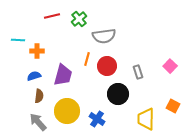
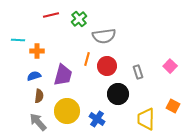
red line: moved 1 px left, 1 px up
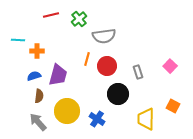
purple trapezoid: moved 5 px left
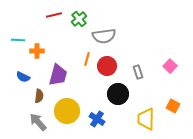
red line: moved 3 px right
blue semicircle: moved 11 px left, 1 px down; rotated 136 degrees counterclockwise
